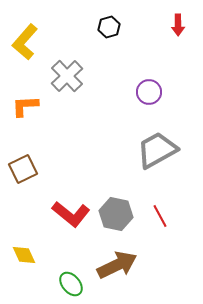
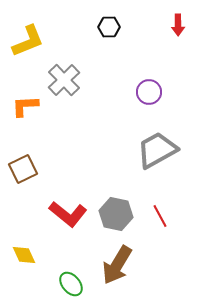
black hexagon: rotated 15 degrees clockwise
yellow L-shape: moved 3 px right, 1 px up; rotated 153 degrees counterclockwise
gray cross: moved 3 px left, 4 px down
red L-shape: moved 3 px left
brown arrow: rotated 147 degrees clockwise
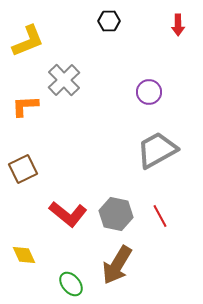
black hexagon: moved 6 px up
